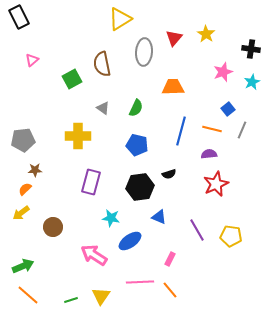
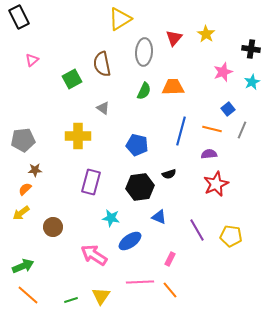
green semicircle at (136, 108): moved 8 px right, 17 px up
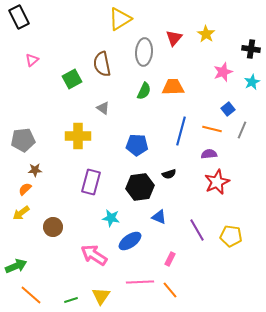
blue pentagon at (137, 145): rotated 10 degrees counterclockwise
red star at (216, 184): moved 1 px right, 2 px up
green arrow at (23, 266): moved 7 px left
orange line at (28, 295): moved 3 px right
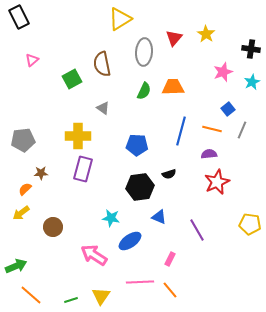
brown star at (35, 170): moved 6 px right, 3 px down
purple rectangle at (91, 182): moved 8 px left, 13 px up
yellow pentagon at (231, 236): moved 19 px right, 12 px up
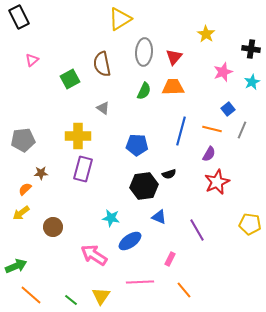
red triangle at (174, 38): moved 19 px down
green square at (72, 79): moved 2 px left
purple semicircle at (209, 154): rotated 126 degrees clockwise
black hexagon at (140, 187): moved 4 px right, 1 px up
orange line at (170, 290): moved 14 px right
green line at (71, 300): rotated 56 degrees clockwise
